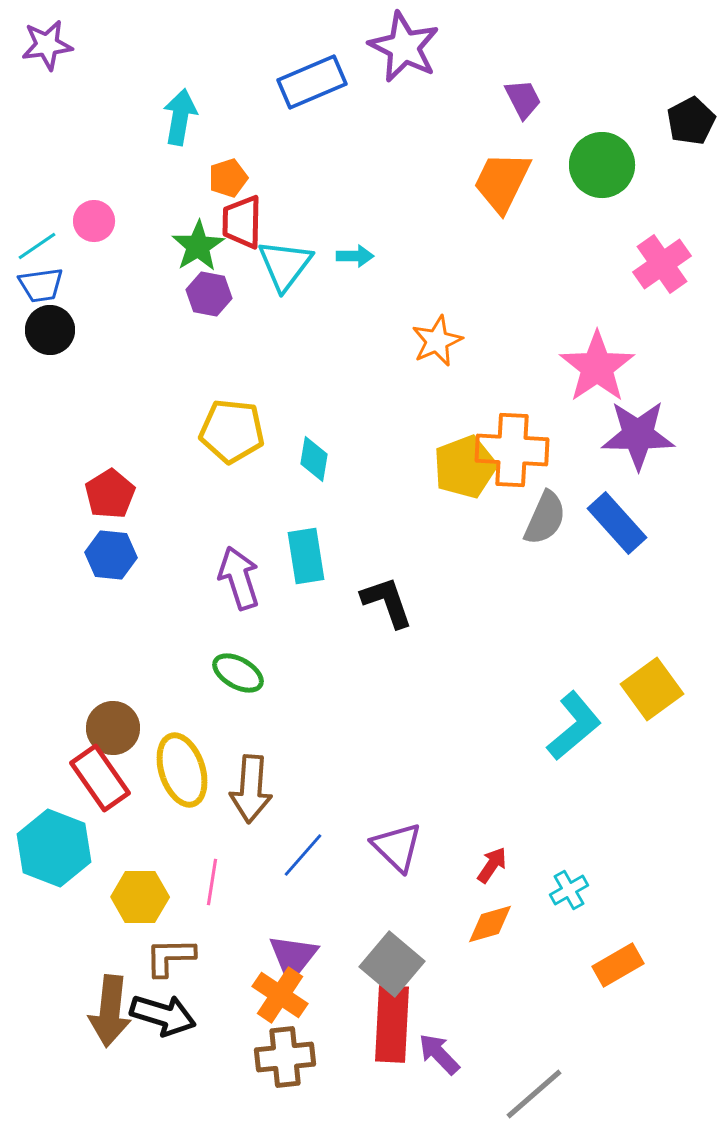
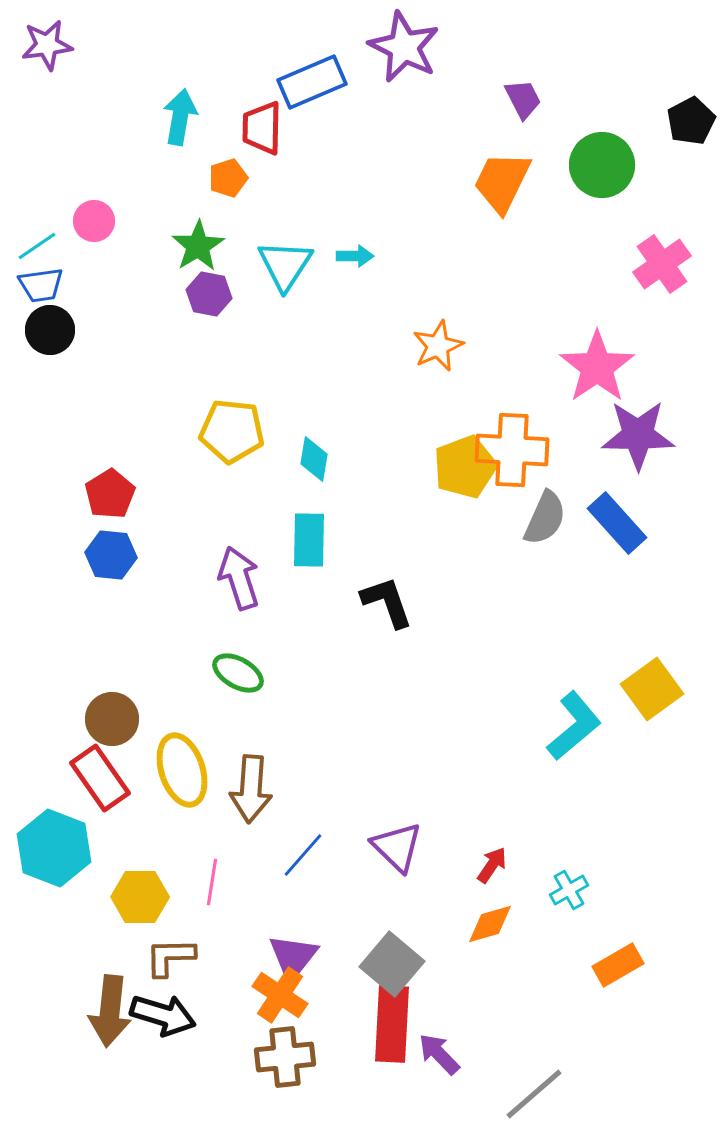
red trapezoid at (242, 222): moved 20 px right, 94 px up
cyan triangle at (285, 265): rotated 4 degrees counterclockwise
orange star at (437, 341): moved 1 px right, 5 px down
cyan rectangle at (306, 556): moved 3 px right, 16 px up; rotated 10 degrees clockwise
brown circle at (113, 728): moved 1 px left, 9 px up
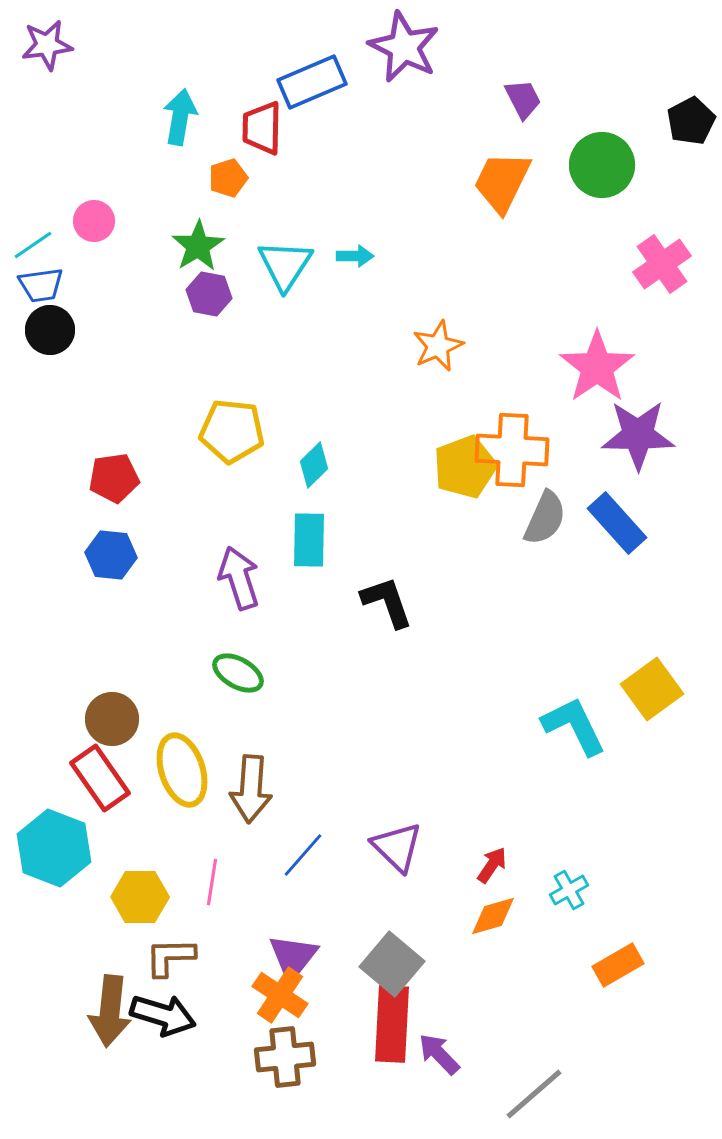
cyan line at (37, 246): moved 4 px left, 1 px up
cyan diamond at (314, 459): moved 6 px down; rotated 36 degrees clockwise
red pentagon at (110, 494): moved 4 px right, 16 px up; rotated 24 degrees clockwise
cyan L-shape at (574, 726): rotated 76 degrees counterclockwise
orange diamond at (490, 924): moved 3 px right, 8 px up
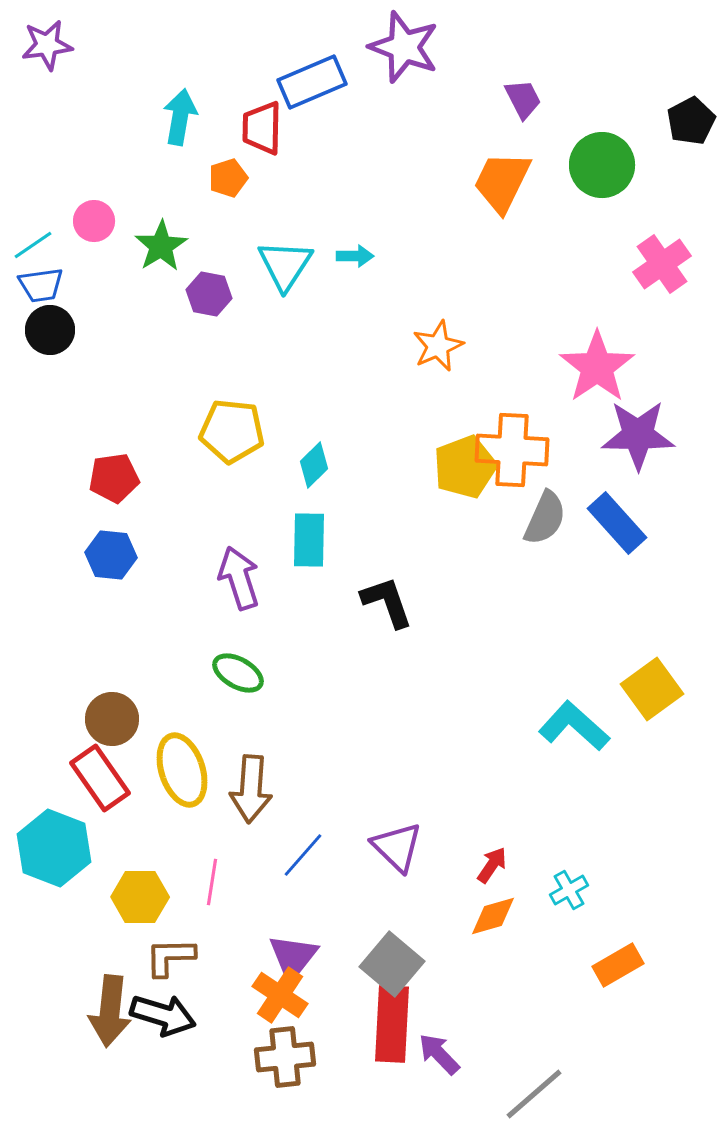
purple star at (404, 47): rotated 6 degrees counterclockwise
green star at (198, 246): moved 37 px left
cyan L-shape at (574, 726): rotated 22 degrees counterclockwise
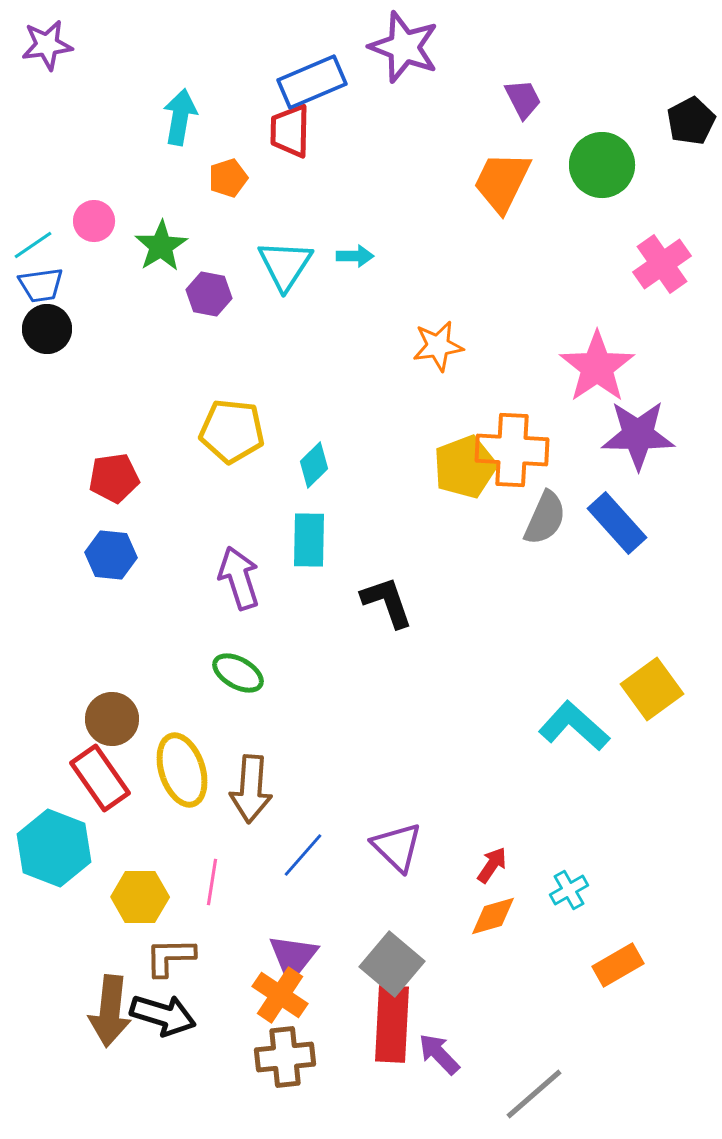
red trapezoid at (262, 128): moved 28 px right, 3 px down
black circle at (50, 330): moved 3 px left, 1 px up
orange star at (438, 346): rotated 15 degrees clockwise
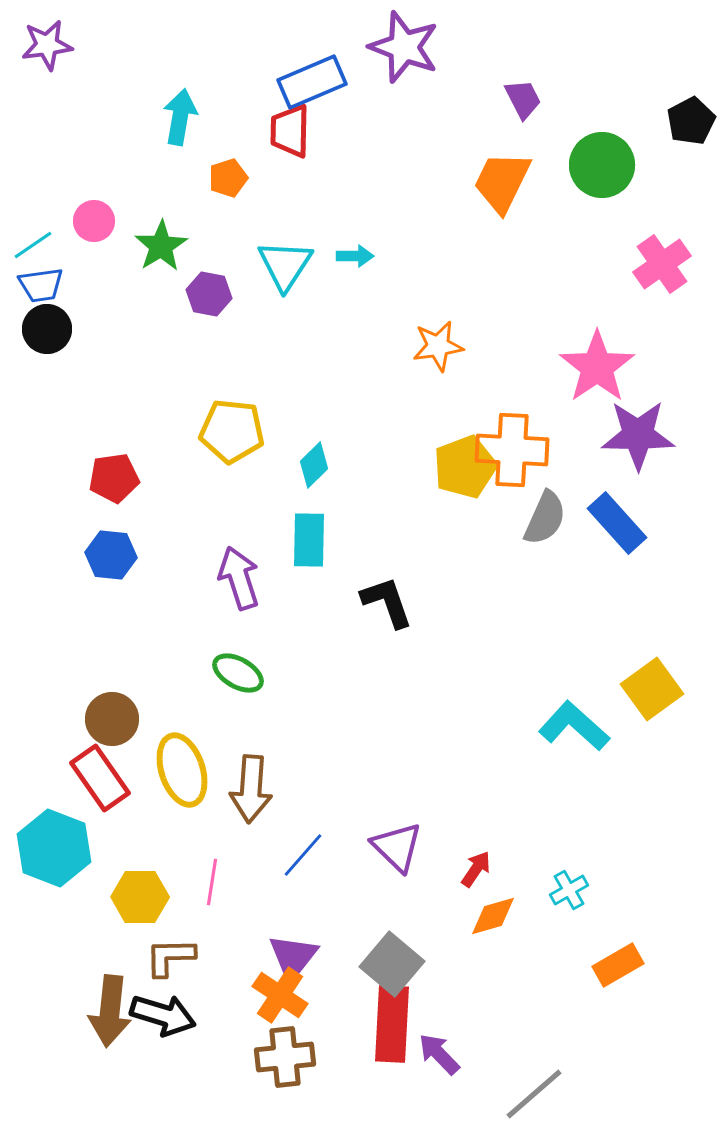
red arrow at (492, 865): moved 16 px left, 4 px down
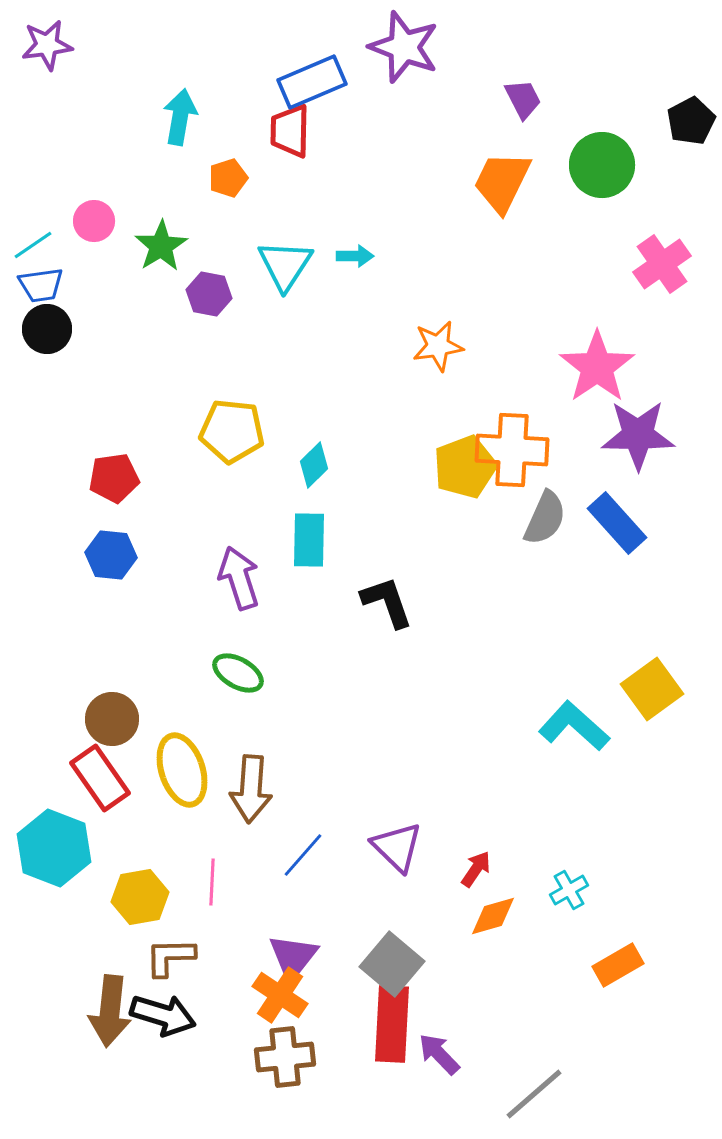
pink line at (212, 882): rotated 6 degrees counterclockwise
yellow hexagon at (140, 897): rotated 10 degrees counterclockwise
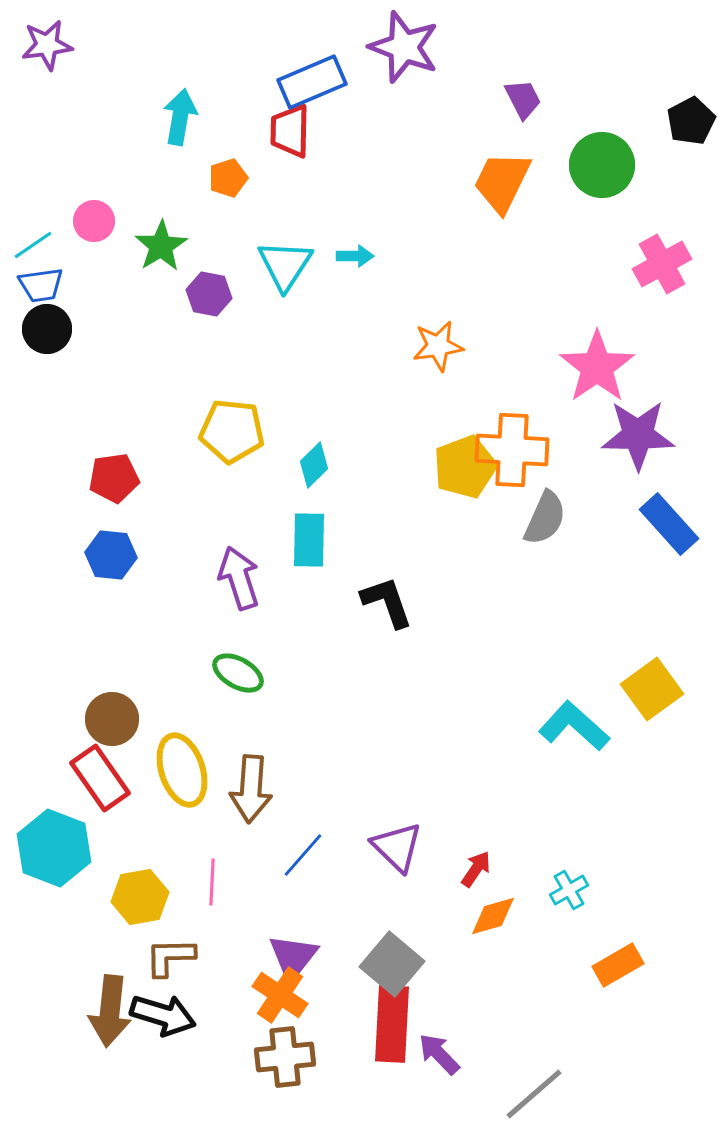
pink cross at (662, 264): rotated 6 degrees clockwise
blue rectangle at (617, 523): moved 52 px right, 1 px down
